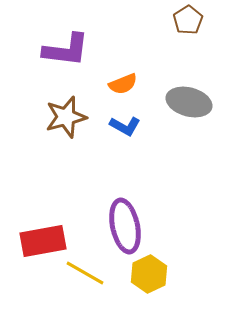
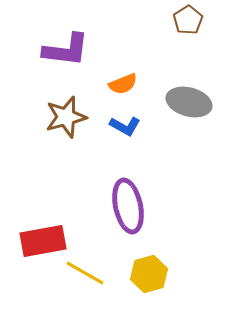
purple ellipse: moved 3 px right, 20 px up
yellow hexagon: rotated 9 degrees clockwise
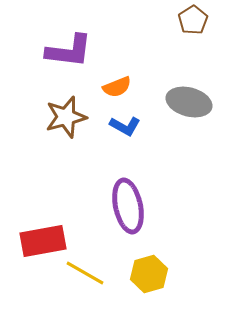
brown pentagon: moved 5 px right
purple L-shape: moved 3 px right, 1 px down
orange semicircle: moved 6 px left, 3 px down
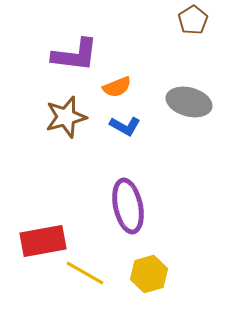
purple L-shape: moved 6 px right, 4 px down
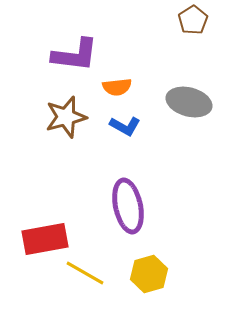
orange semicircle: rotated 16 degrees clockwise
red rectangle: moved 2 px right, 2 px up
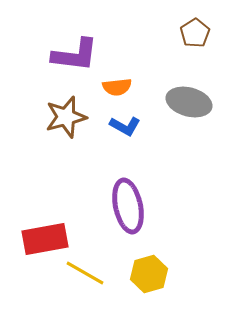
brown pentagon: moved 2 px right, 13 px down
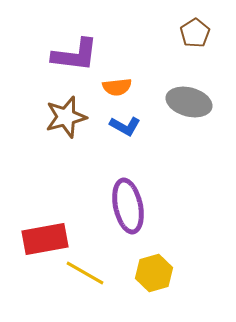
yellow hexagon: moved 5 px right, 1 px up
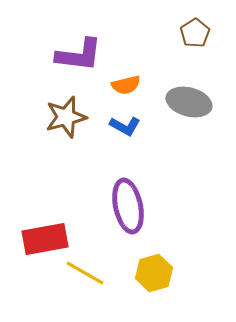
purple L-shape: moved 4 px right
orange semicircle: moved 9 px right, 2 px up; rotated 8 degrees counterclockwise
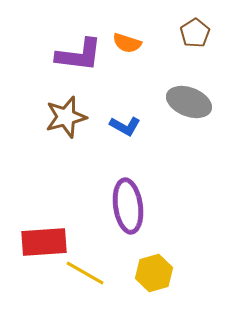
orange semicircle: moved 1 px right, 42 px up; rotated 32 degrees clockwise
gray ellipse: rotated 6 degrees clockwise
purple ellipse: rotated 4 degrees clockwise
red rectangle: moved 1 px left, 3 px down; rotated 6 degrees clockwise
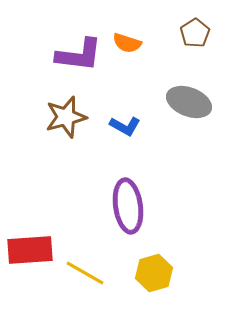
red rectangle: moved 14 px left, 8 px down
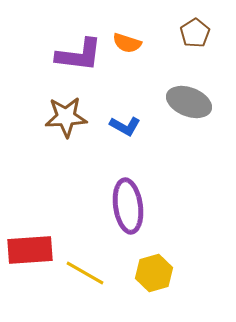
brown star: rotated 12 degrees clockwise
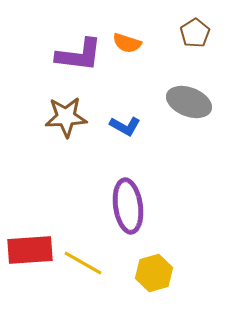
yellow line: moved 2 px left, 10 px up
